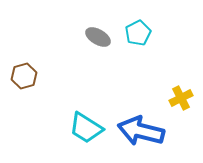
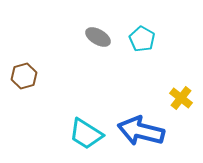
cyan pentagon: moved 4 px right, 6 px down; rotated 15 degrees counterclockwise
yellow cross: rotated 25 degrees counterclockwise
cyan trapezoid: moved 6 px down
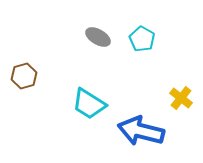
cyan trapezoid: moved 3 px right, 30 px up
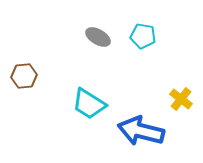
cyan pentagon: moved 1 px right, 3 px up; rotated 20 degrees counterclockwise
brown hexagon: rotated 10 degrees clockwise
yellow cross: moved 1 px down
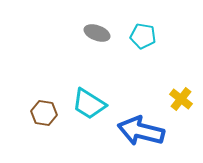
gray ellipse: moved 1 px left, 4 px up; rotated 10 degrees counterclockwise
brown hexagon: moved 20 px right, 37 px down; rotated 15 degrees clockwise
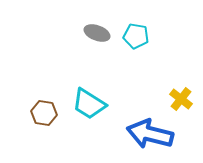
cyan pentagon: moved 7 px left
blue arrow: moved 9 px right, 3 px down
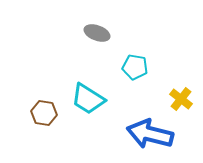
cyan pentagon: moved 1 px left, 31 px down
cyan trapezoid: moved 1 px left, 5 px up
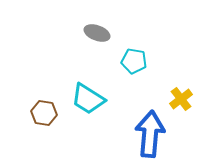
cyan pentagon: moved 1 px left, 6 px up
yellow cross: rotated 15 degrees clockwise
blue arrow: rotated 81 degrees clockwise
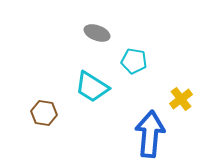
cyan trapezoid: moved 4 px right, 12 px up
